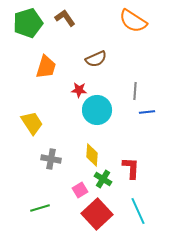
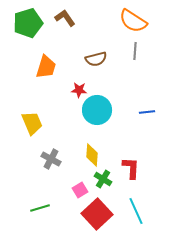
brown semicircle: rotated 10 degrees clockwise
gray line: moved 40 px up
yellow trapezoid: rotated 10 degrees clockwise
gray cross: rotated 18 degrees clockwise
cyan line: moved 2 px left
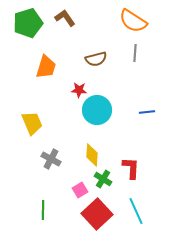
gray line: moved 2 px down
green line: moved 3 px right, 2 px down; rotated 72 degrees counterclockwise
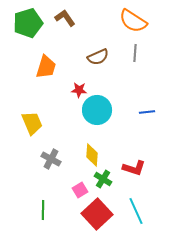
brown semicircle: moved 2 px right, 2 px up; rotated 10 degrees counterclockwise
red L-shape: moved 3 px right; rotated 105 degrees clockwise
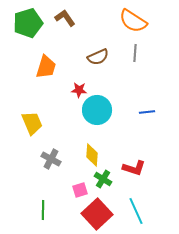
pink square: rotated 14 degrees clockwise
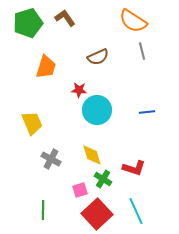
gray line: moved 7 px right, 2 px up; rotated 18 degrees counterclockwise
yellow diamond: rotated 20 degrees counterclockwise
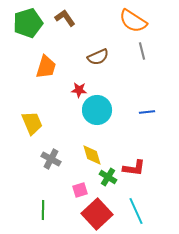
red L-shape: rotated 10 degrees counterclockwise
green cross: moved 5 px right, 2 px up
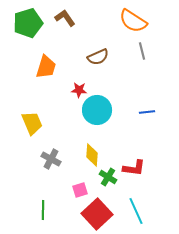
yellow diamond: rotated 20 degrees clockwise
